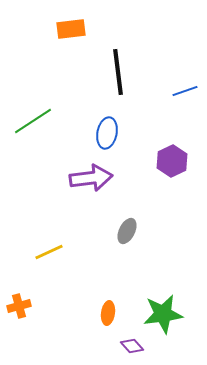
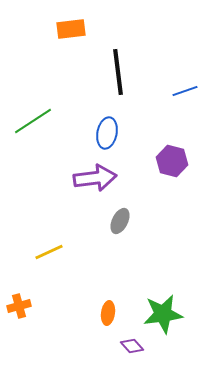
purple hexagon: rotated 20 degrees counterclockwise
purple arrow: moved 4 px right
gray ellipse: moved 7 px left, 10 px up
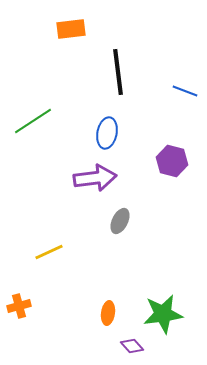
blue line: rotated 40 degrees clockwise
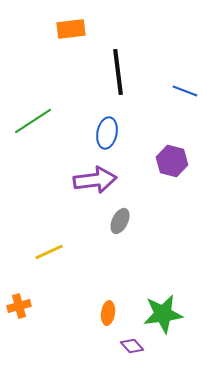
purple arrow: moved 2 px down
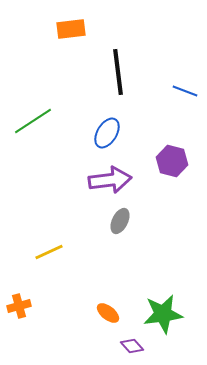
blue ellipse: rotated 20 degrees clockwise
purple arrow: moved 15 px right
orange ellipse: rotated 60 degrees counterclockwise
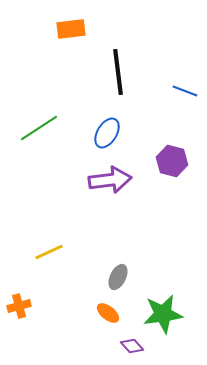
green line: moved 6 px right, 7 px down
gray ellipse: moved 2 px left, 56 px down
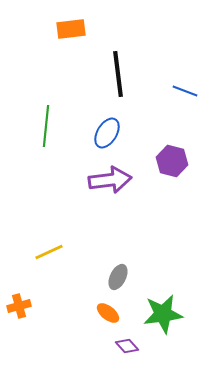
black line: moved 2 px down
green line: moved 7 px right, 2 px up; rotated 51 degrees counterclockwise
purple diamond: moved 5 px left
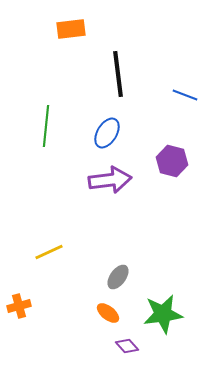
blue line: moved 4 px down
gray ellipse: rotated 10 degrees clockwise
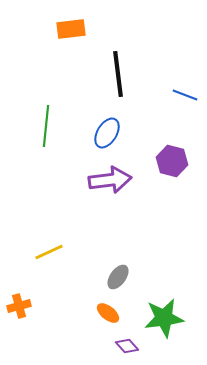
green star: moved 1 px right, 4 px down
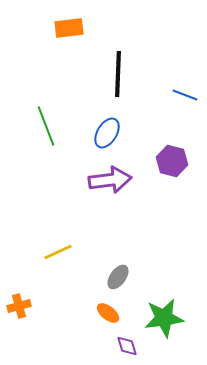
orange rectangle: moved 2 px left, 1 px up
black line: rotated 9 degrees clockwise
green line: rotated 27 degrees counterclockwise
yellow line: moved 9 px right
purple diamond: rotated 25 degrees clockwise
